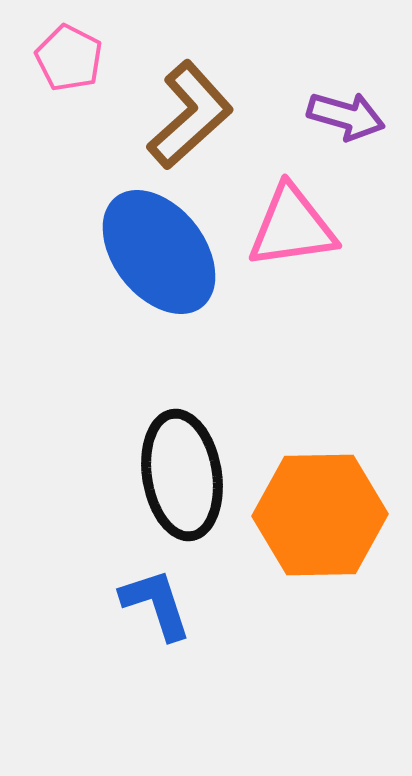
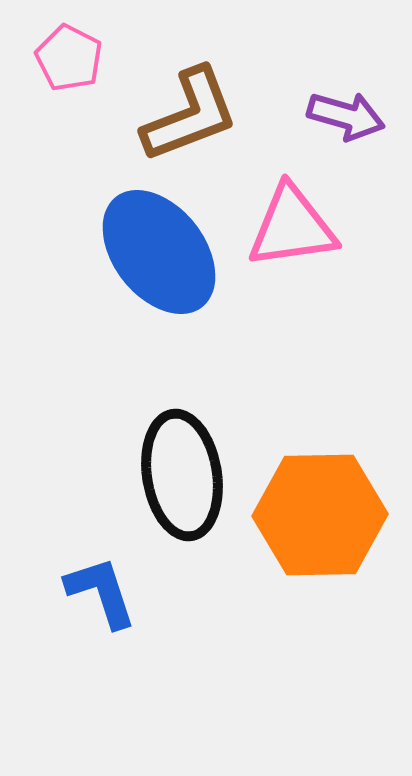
brown L-shape: rotated 21 degrees clockwise
blue L-shape: moved 55 px left, 12 px up
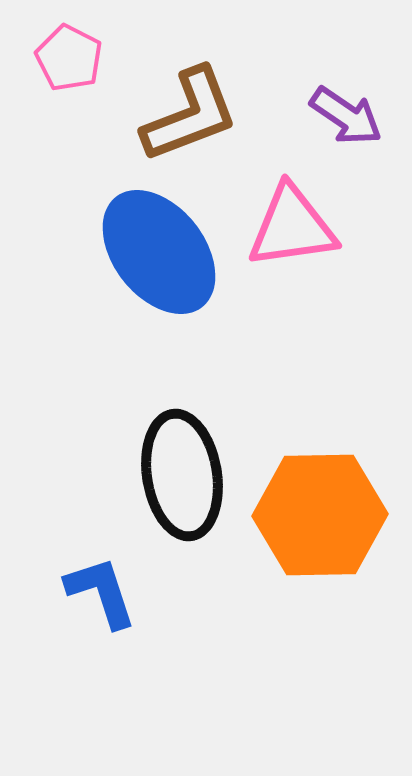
purple arrow: rotated 18 degrees clockwise
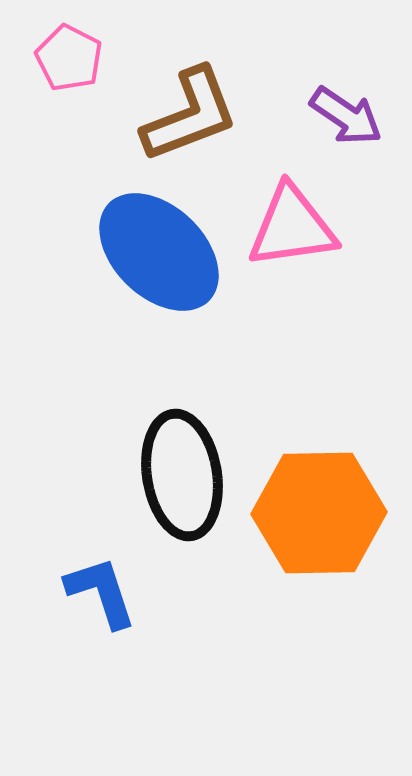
blue ellipse: rotated 8 degrees counterclockwise
orange hexagon: moved 1 px left, 2 px up
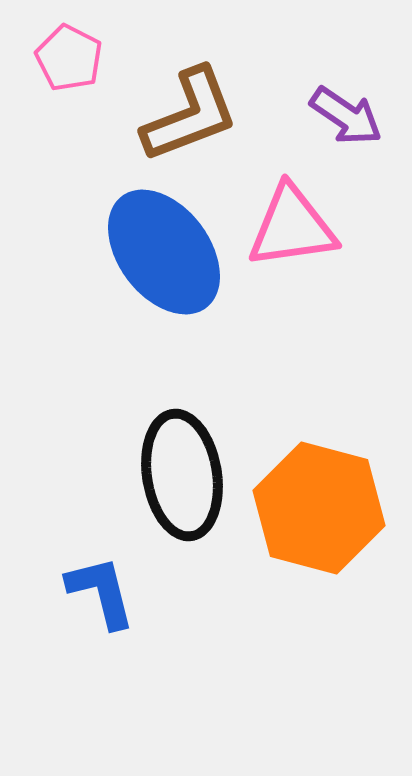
blue ellipse: moved 5 px right; rotated 9 degrees clockwise
orange hexagon: moved 5 px up; rotated 16 degrees clockwise
blue L-shape: rotated 4 degrees clockwise
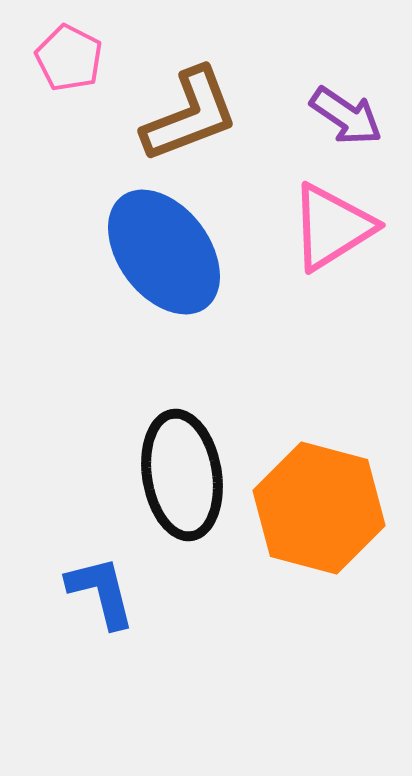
pink triangle: moved 40 px right; rotated 24 degrees counterclockwise
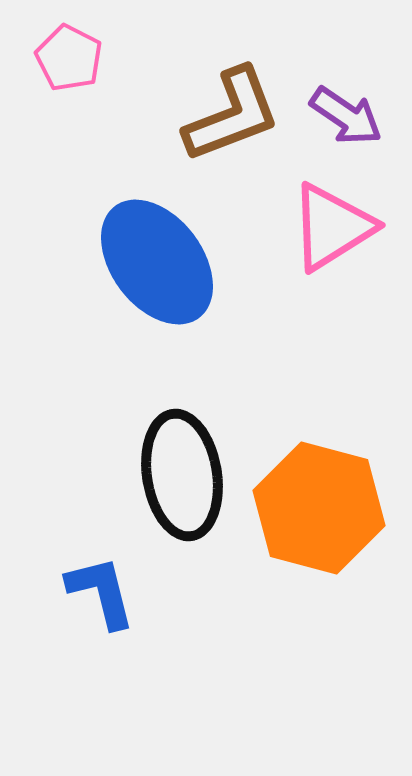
brown L-shape: moved 42 px right
blue ellipse: moved 7 px left, 10 px down
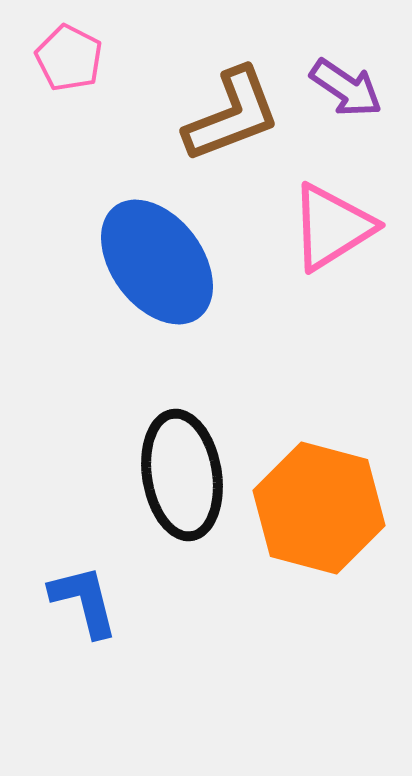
purple arrow: moved 28 px up
blue L-shape: moved 17 px left, 9 px down
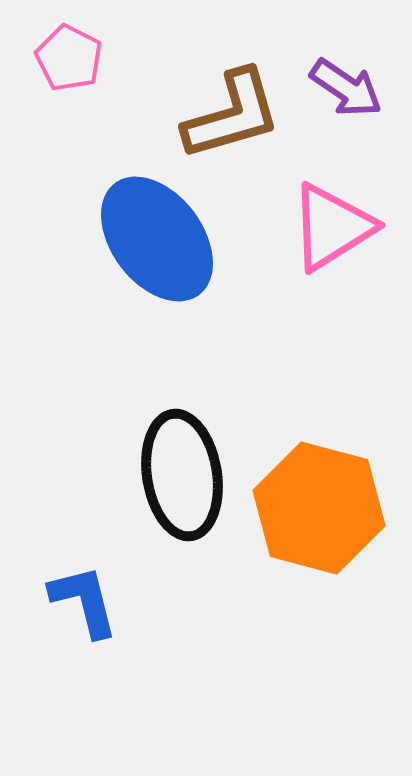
brown L-shape: rotated 5 degrees clockwise
blue ellipse: moved 23 px up
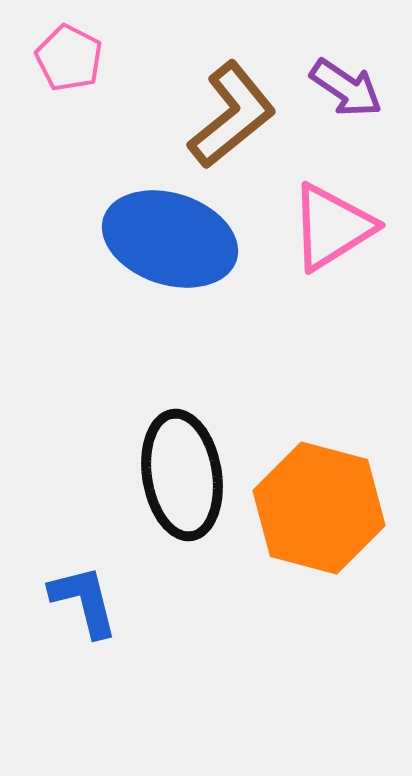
brown L-shape: rotated 23 degrees counterclockwise
blue ellipse: moved 13 px right; rotated 35 degrees counterclockwise
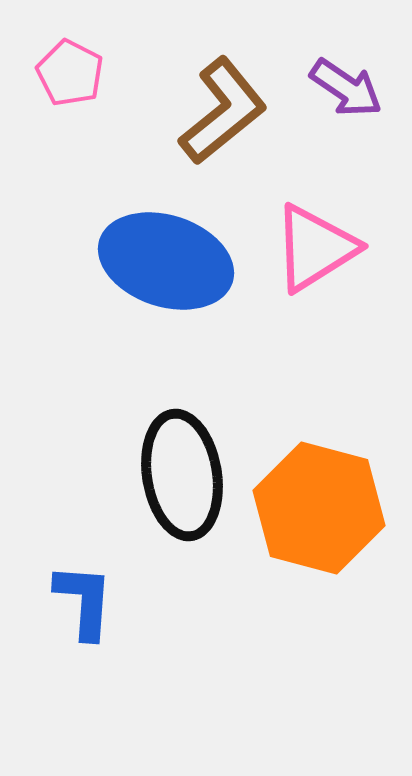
pink pentagon: moved 1 px right, 15 px down
brown L-shape: moved 9 px left, 4 px up
pink triangle: moved 17 px left, 21 px down
blue ellipse: moved 4 px left, 22 px down
blue L-shape: rotated 18 degrees clockwise
